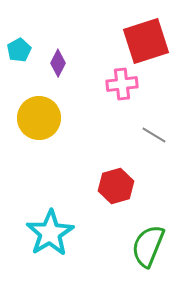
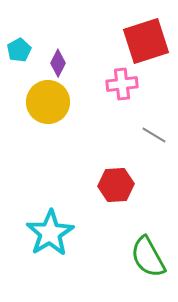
yellow circle: moved 9 px right, 16 px up
red hexagon: moved 1 px up; rotated 12 degrees clockwise
green semicircle: moved 11 px down; rotated 51 degrees counterclockwise
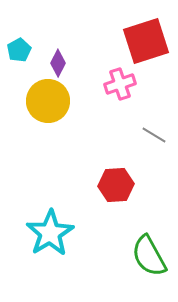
pink cross: moved 2 px left; rotated 12 degrees counterclockwise
yellow circle: moved 1 px up
green semicircle: moved 1 px right, 1 px up
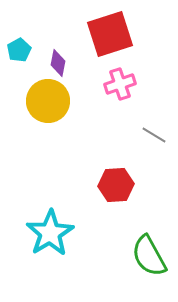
red square: moved 36 px left, 7 px up
purple diamond: rotated 16 degrees counterclockwise
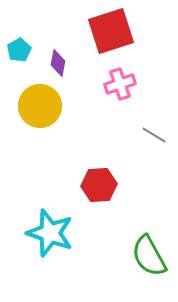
red square: moved 1 px right, 3 px up
yellow circle: moved 8 px left, 5 px down
red hexagon: moved 17 px left
cyan star: rotated 21 degrees counterclockwise
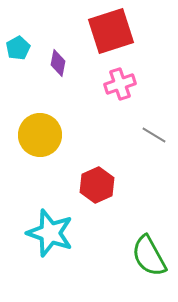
cyan pentagon: moved 1 px left, 2 px up
yellow circle: moved 29 px down
red hexagon: moved 2 px left; rotated 20 degrees counterclockwise
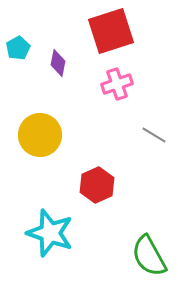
pink cross: moved 3 px left
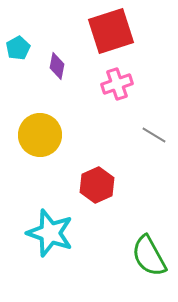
purple diamond: moved 1 px left, 3 px down
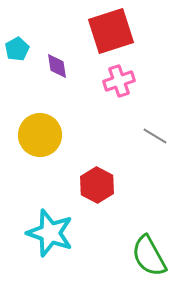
cyan pentagon: moved 1 px left, 1 px down
purple diamond: rotated 20 degrees counterclockwise
pink cross: moved 2 px right, 3 px up
gray line: moved 1 px right, 1 px down
red hexagon: rotated 8 degrees counterclockwise
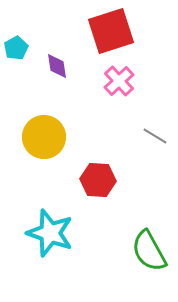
cyan pentagon: moved 1 px left, 1 px up
pink cross: rotated 24 degrees counterclockwise
yellow circle: moved 4 px right, 2 px down
red hexagon: moved 1 px right, 5 px up; rotated 24 degrees counterclockwise
green semicircle: moved 5 px up
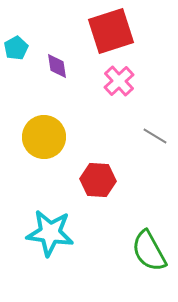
cyan star: rotated 12 degrees counterclockwise
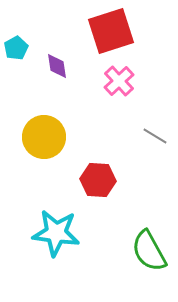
cyan star: moved 6 px right
